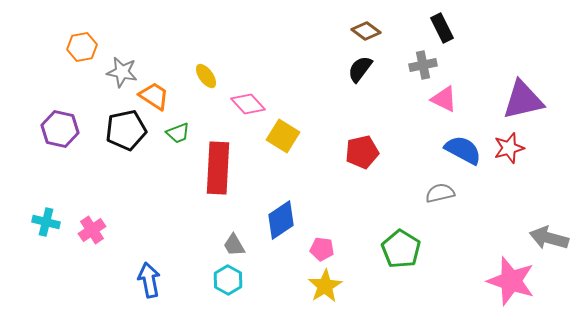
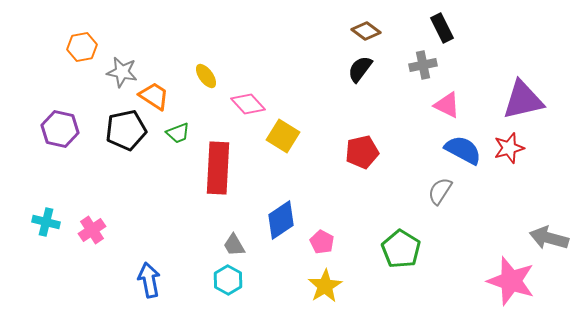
pink triangle: moved 3 px right, 6 px down
gray semicircle: moved 2 px up; rotated 44 degrees counterclockwise
pink pentagon: moved 7 px up; rotated 20 degrees clockwise
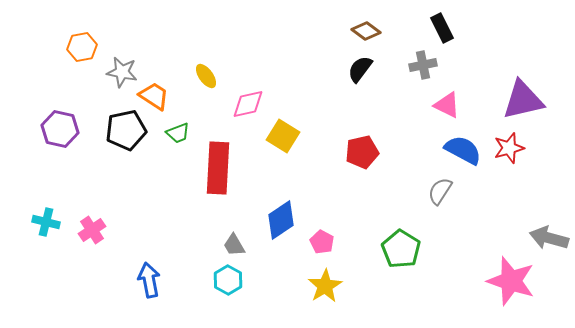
pink diamond: rotated 60 degrees counterclockwise
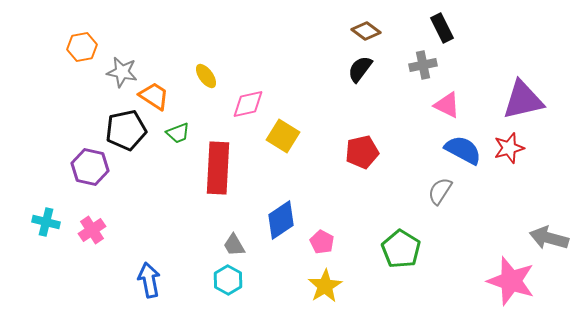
purple hexagon: moved 30 px right, 38 px down
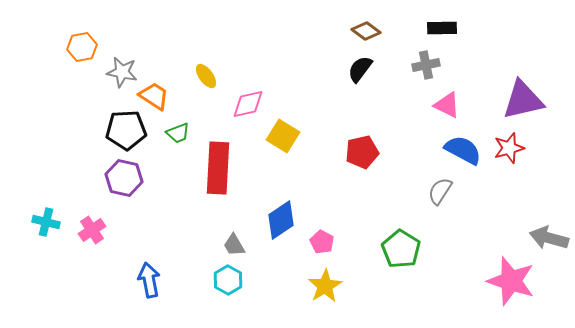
black rectangle: rotated 64 degrees counterclockwise
gray cross: moved 3 px right
black pentagon: rotated 9 degrees clockwise
purple hexagon: moved 34 px right, 11 px down
